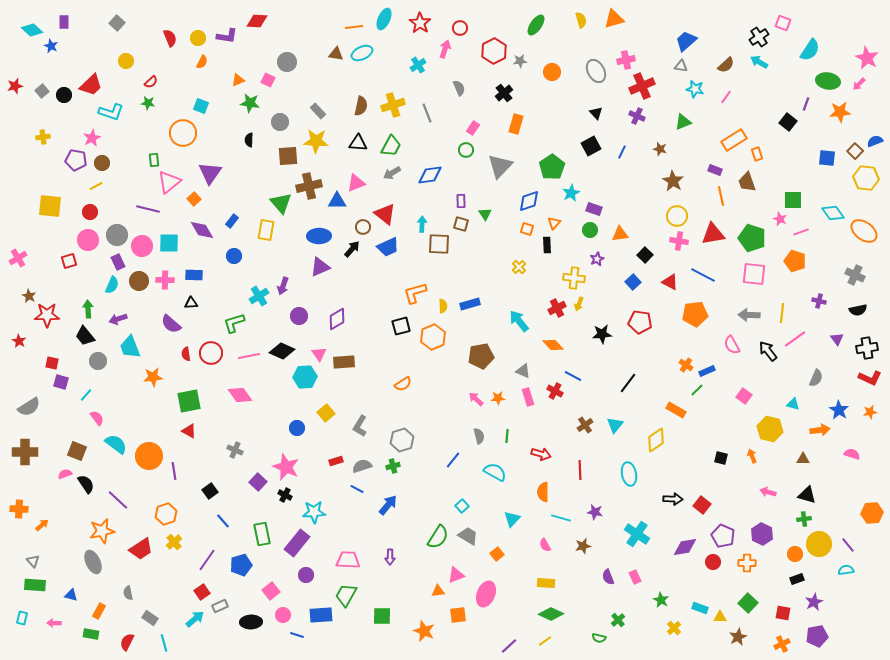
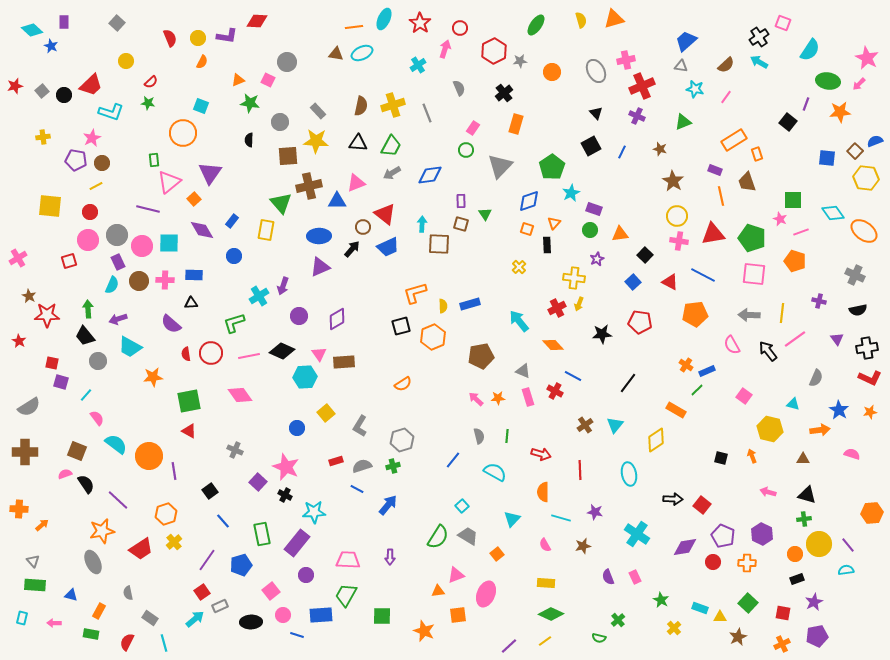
cyan trapezoid at (130, 347): rotated 40 degrees counterclockwise
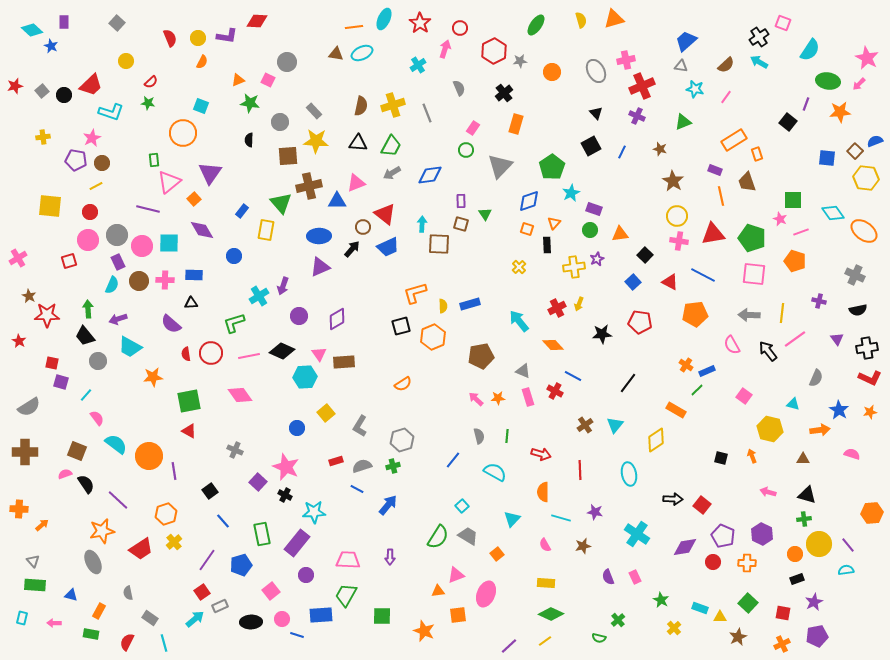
gray rectangle at (318, 111): moved 4 px left
blue rectangle at (232, 221): moved 10 px right, 10 px up
yellow cross at (574, 278): moved 11 px up; rotated 15 degrees counterclockwise
pink circle at (283, 615): moved 1 px left, 4 px down
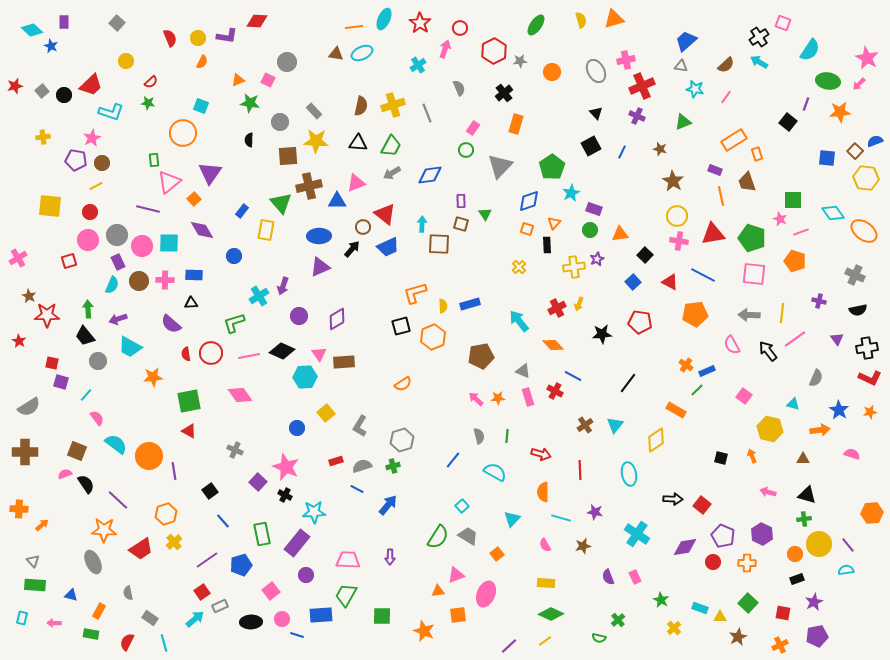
orange star at (102, 531): moved 2 px right, 1 px up; rotated 15 degrees clockwise
purple line at (207, 560): rotated 20 degrees clockwise
orange cross at (782, 644): moved 2 px left, 1 px down
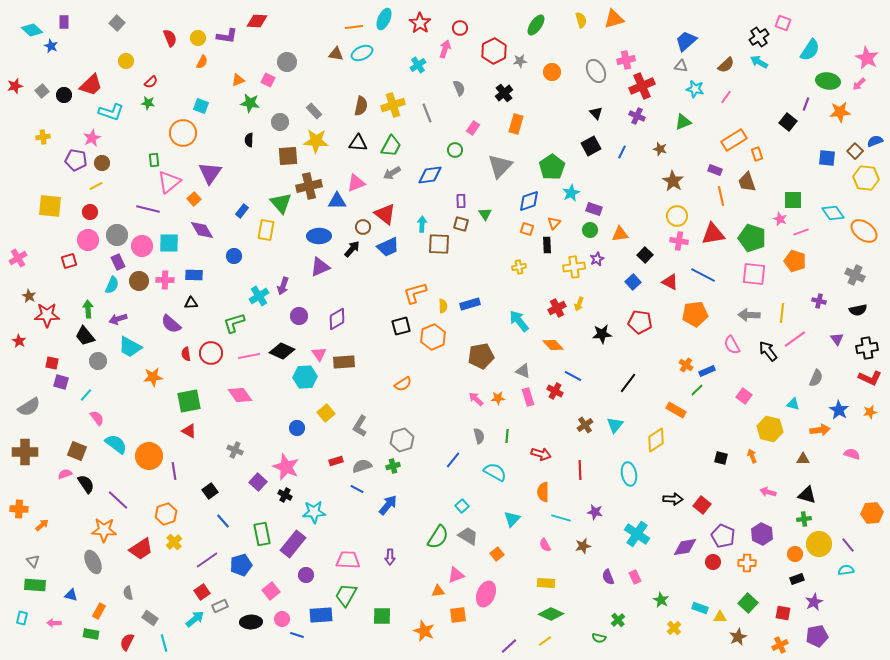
green circle at (466, 150): moved 11 px left
yellow cross at (519, 267): rotated 32 degrees clockwise
purple rectangle at (297, 543): moved 4 px left, 1 px down
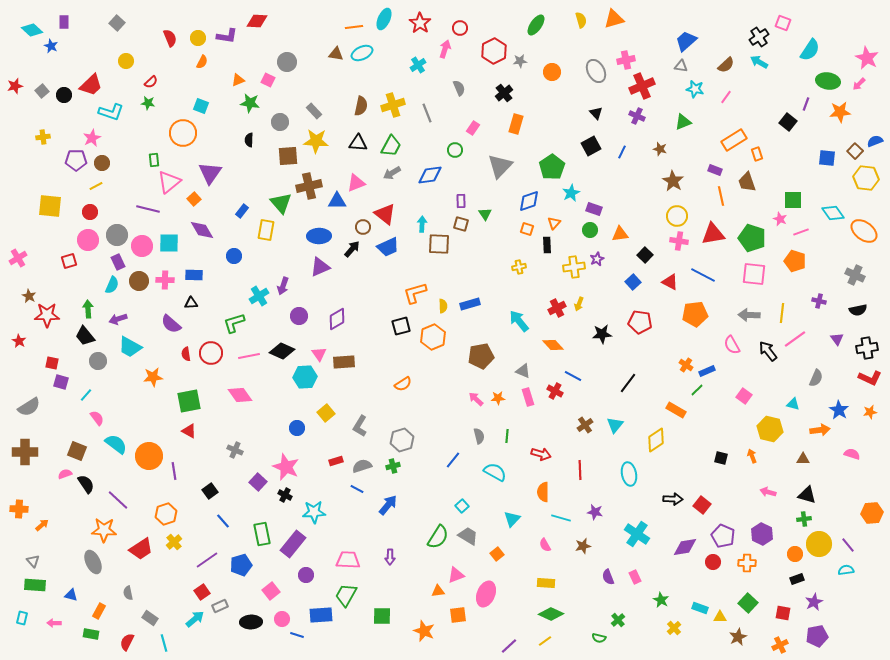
purple pentagon at (76, 160): rotated 10 degrees counterclockwise
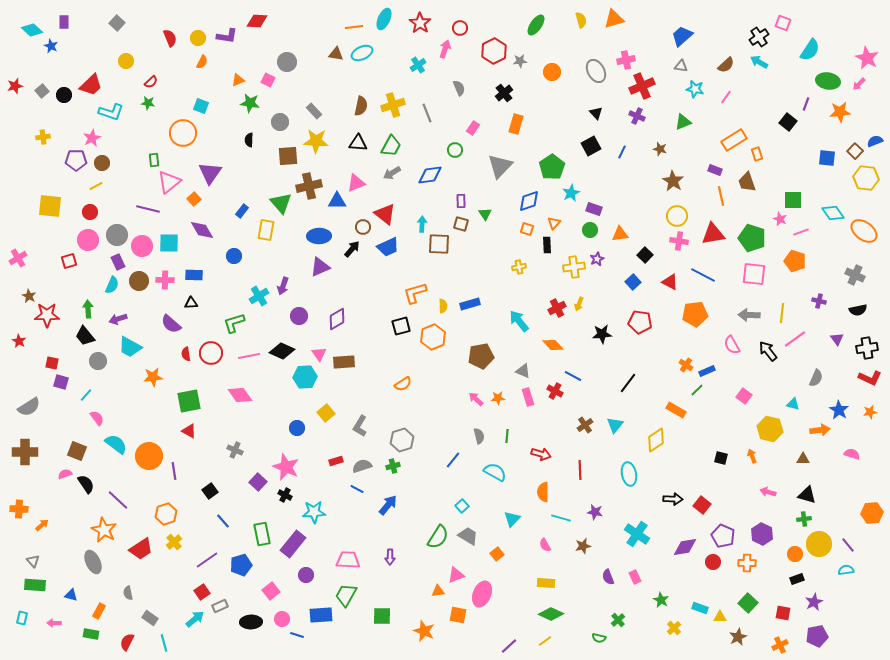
blue trapezoid at (686, 41): moved 4 px left, 5 px up
orange star at (104, 530): rotated 25 degrees clockwise
pink ellipse at (486, 594): moved 4 px left
orange square at (458, 615): rotated 18 degrees clockwise
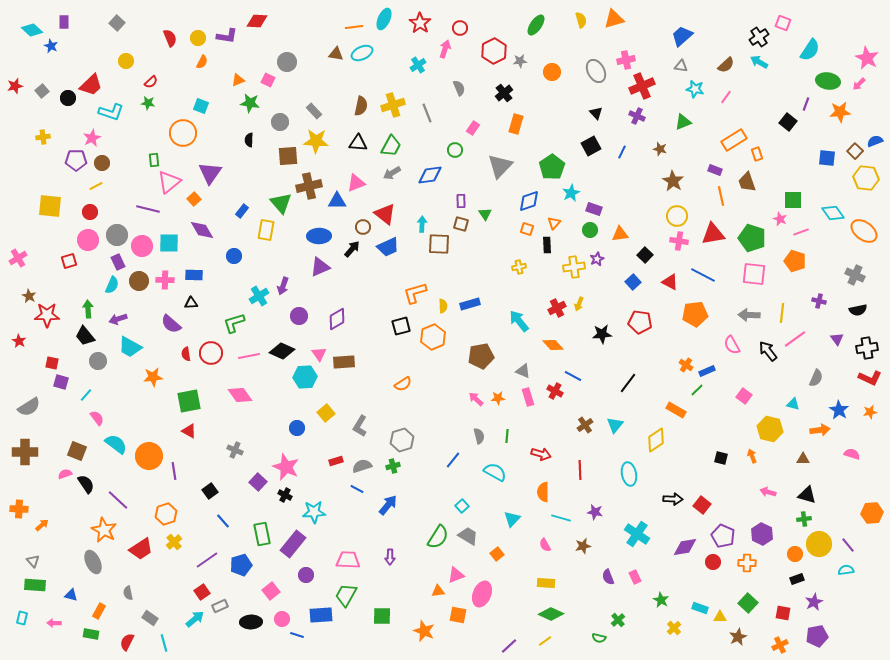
black circle at (64, 95): moved 4 px right, 3 px down
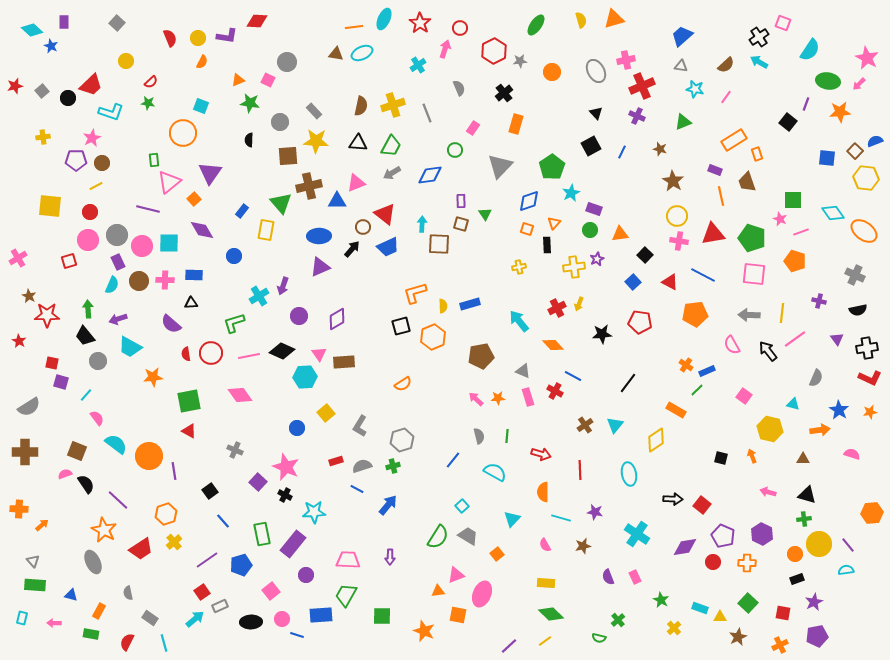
green diamond at (551, 614): rotated 20 degrees clockwise
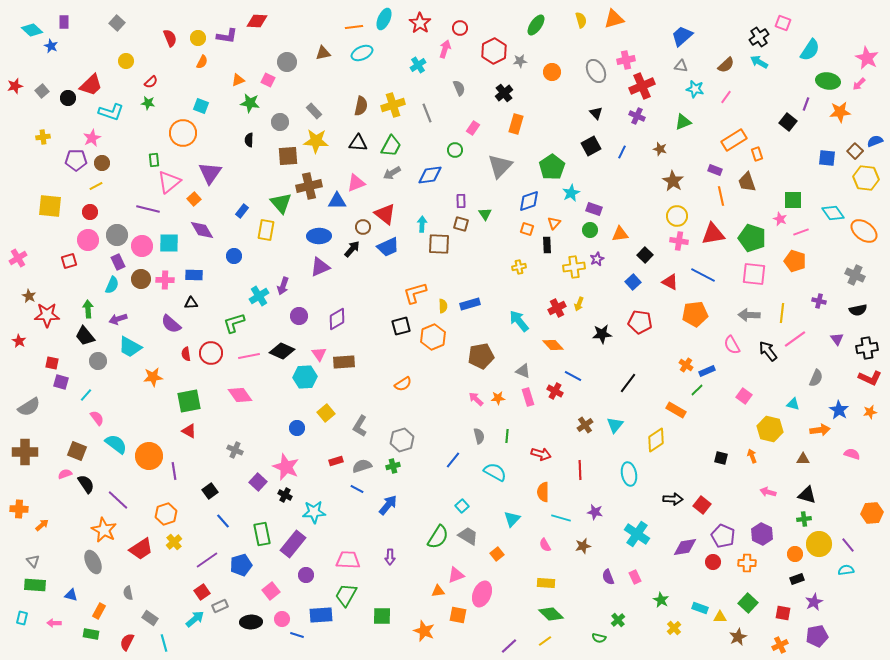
brown triangle at (336, 54): moved 13 px left, 1 px up; rotated 21 degrees counterclockwise
brown circle at (139, 281): moved 2 px right, 2 px up
